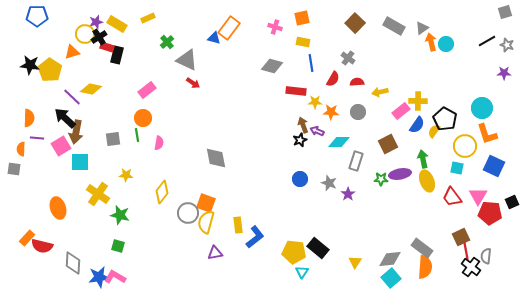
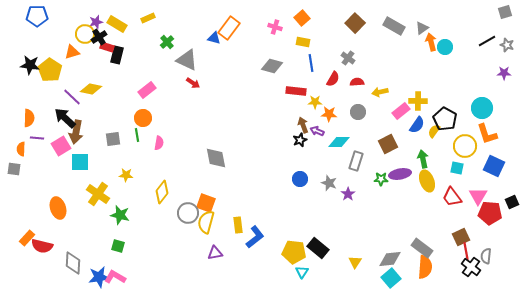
orange square at (302, 18): rotated 28 degrees counterclockwise
cyan circle at (446, 44): moved 1 px left, 3 px down
orange star at (331, 112): moved 2 px left, 2 px down
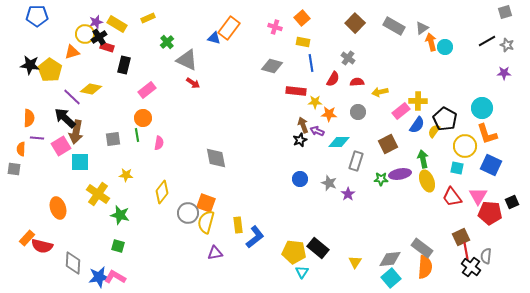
black rectangle at (117, 55): moved 7 px right, 10 px down
blue square at (494, 166): moved 3 px left, 1 px up
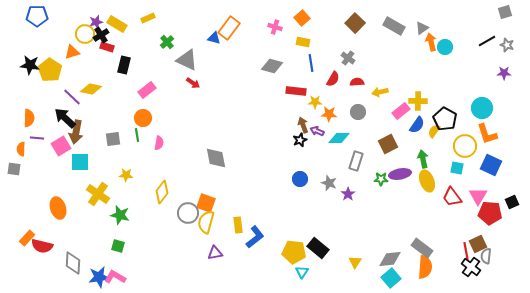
black cross at (99, 37): moved 2 px right, 2 px up
cyan diamond at (339, 142): moved 4 px up
brown square at (461, 237): moved 17 px right, 7 px down
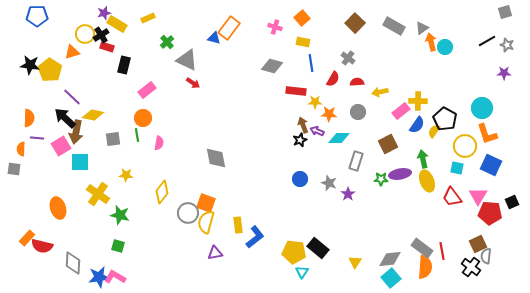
purple star at (96, 22): moved 8 px right, 9 px up
yellow diamond at (91, 89): moved 2 px right, 26 px down
red line at (466, 251): moved 24 px left
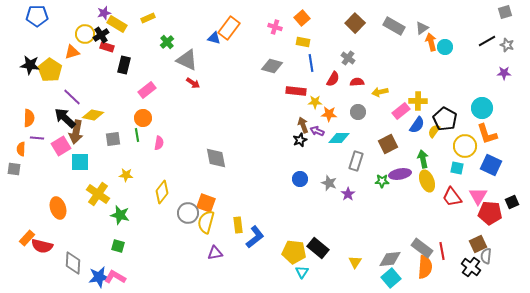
green star at (381, 179): moved 1 px right, 2 px down
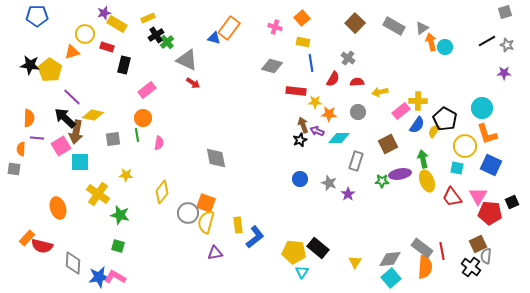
black cross at (101, 35): moved 55 px right
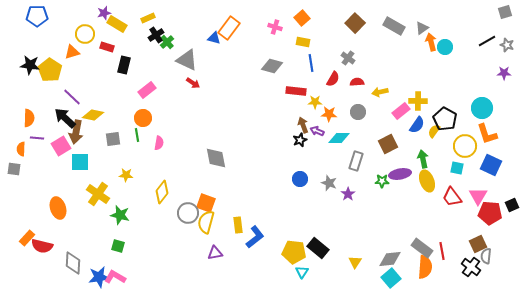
black square at (512, 202): moved 3 px down
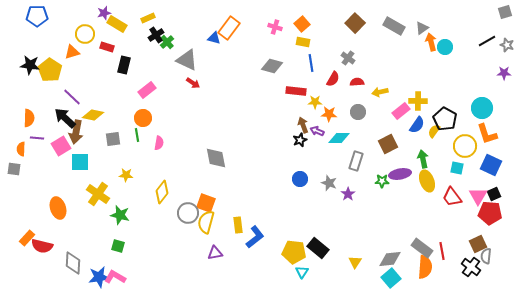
orange square at (302, 18): moved 6 px down
black square at (512, 205): moved 18 px left, 11 px up
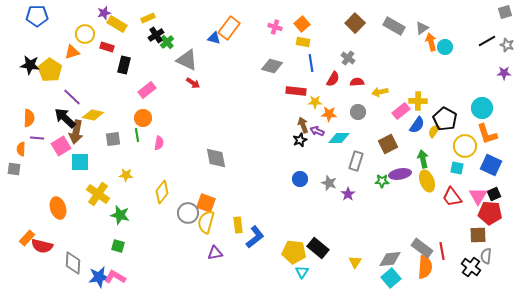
brown square at (478, 244): moved 9 px up; rotated 24 degrees clockwise
